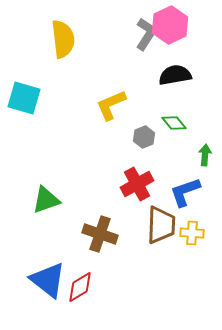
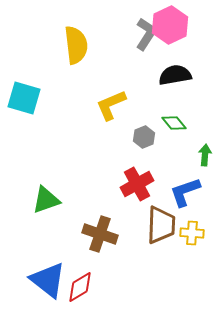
yellow semicircle: moved 13 px right, 6 px down
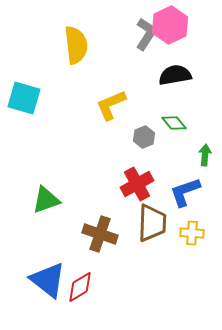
brown trapezoid: moved 9 px left, 2 px up
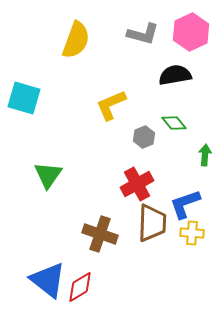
pink hexagon: moved 21 px right, 7 px down
gray L-shape: moved 3 px left; rotated 72 degrees clockwise
yellow semicircle: moved 5 px up; rotated 27 degrees clockwise
blue L-shape: moved 12 px down
green triangle: moved 2 px right, 25 px up; rotated 36 degrees counterclockwise
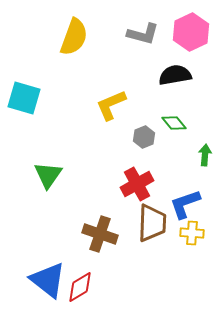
yellow semicircle: moved 2 px left, 3 px up
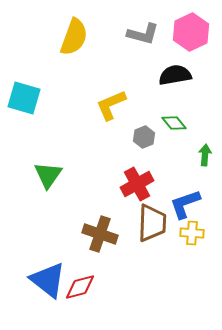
red diamond: rotated 16 degrees clockwise
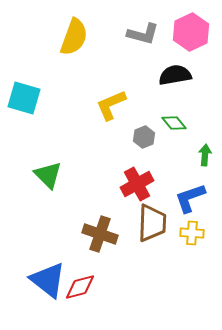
green triangle: rotated 20 degrees counterclockwise
blue L-shape: moved 5 px right, 6 px up
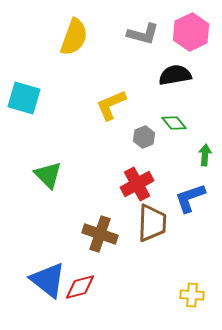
yellow cross: moved 62 px down
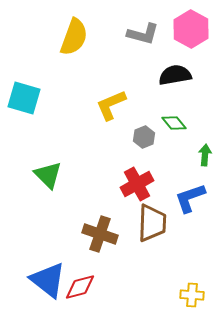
pink hexagon: moved 3 px up; rotated 6 degrees counterclockwise
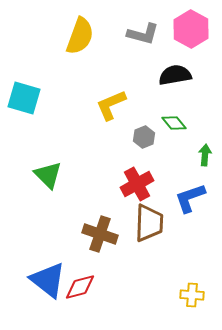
yellow semicircle: moved 6 px right, 1 px up
brown trapezoid: moved 3 px left
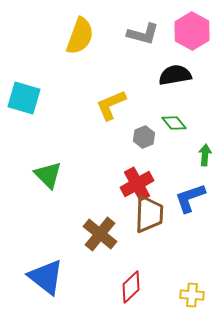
pink hexagon: moved 1 px right, 2 px down
brown trapezoid: moved 9 px up
brown cross: rotated 20 degrees clockwise
blue triangle: moved 2 px left, 3 px up
red diamond: moved 51 px right; rotated 28 degrees counterclockwise
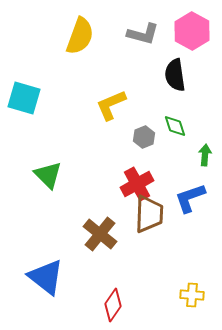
black semicircle: rotated 88 degrees counterclockwise
green diamond: moved 1 px right, 3 px down; rotated 20 degrees clockwise
red diamond: moved 18 px left, 18 px down; rotated 12 degrees counterclockwise
